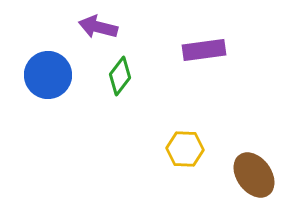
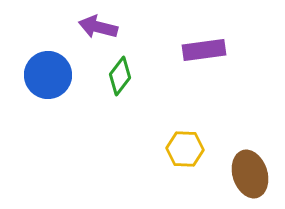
brown ellipse: moved 4 px left, 1 px up; rotated 18 degrees clockwise
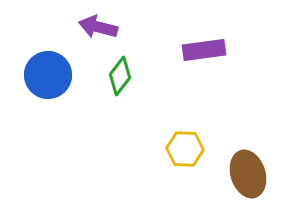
brown ellipse: moved 2 px left
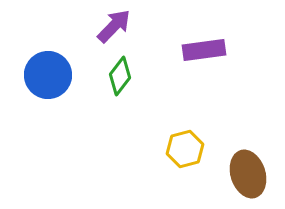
purple arrow: moved 16 px right, 1 px up; rotated 120 degrees clockwise
yellow hexagon: rotated 18 degrees counterclockwise
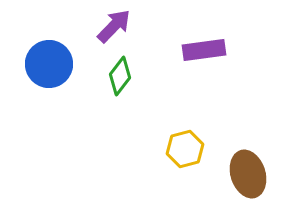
blue circle: moved 1 px right, 11 px up
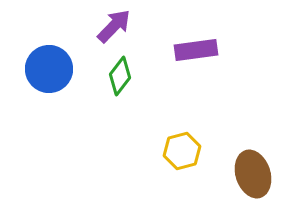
purple rectangle: moved 8 px left
blue circle: moved 5 px down
yellow hexagon: moved 3 px left, 2 px down
brown ellipse: moved 5 px right
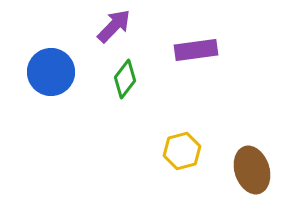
blue circle: moved 2 px right, 3 px down
green diamond: moved 5 px right, 3 px down
brown ellipse: moved 1 px left, 4 px up
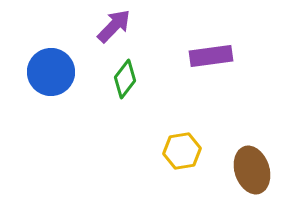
purple rectangle: moved 15 px right, 6 px down
yellow hexagon: rotated 6 degrees clockwise
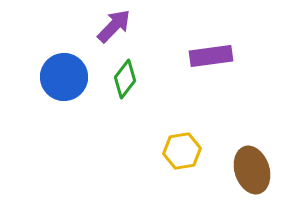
blue circle: moved 13 px right, 5 px down
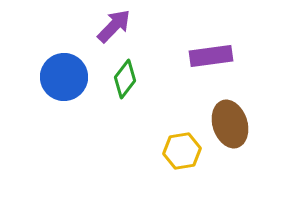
brown ellipse: moved 22 px left, 46 px up
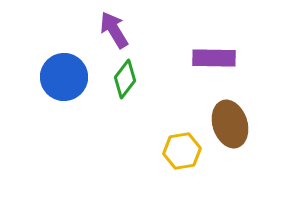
purple arrow: moved 4 px down; rotated 75 degrees counterclockwise
purple rectangle: moved 3 px right, 2 px down; rotated 9 degrees clockwise
